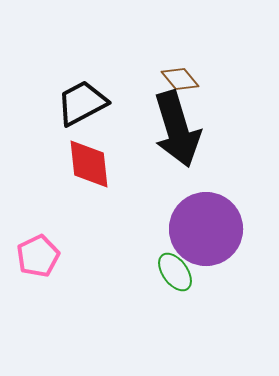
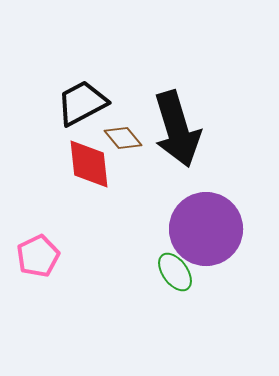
brown diamond: moved 57 px left, 59 px down
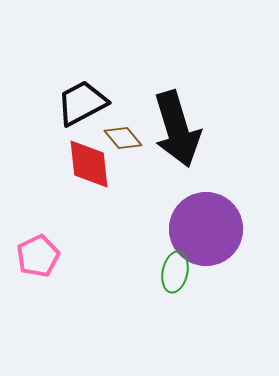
green ellipse: rotated 48 degrees clockwise
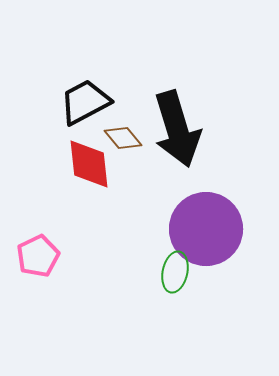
black trapezoid: moved 3 px right, 1 px up
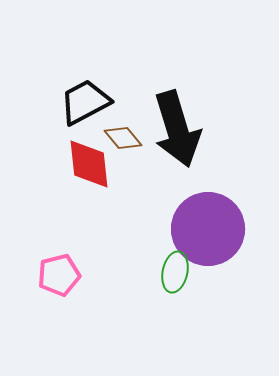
purple circle: moved 2 px right
pink pentagon: moved 21 px right, 19 px down; rotated 12 degrees clockwise
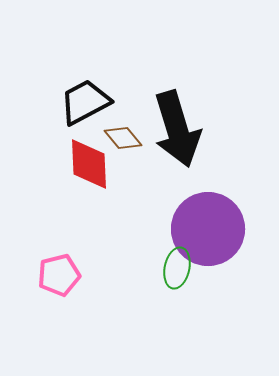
red diamond: rotated 4 degrees clockwise
green ellipse: moved 2 px right, 4 px up
